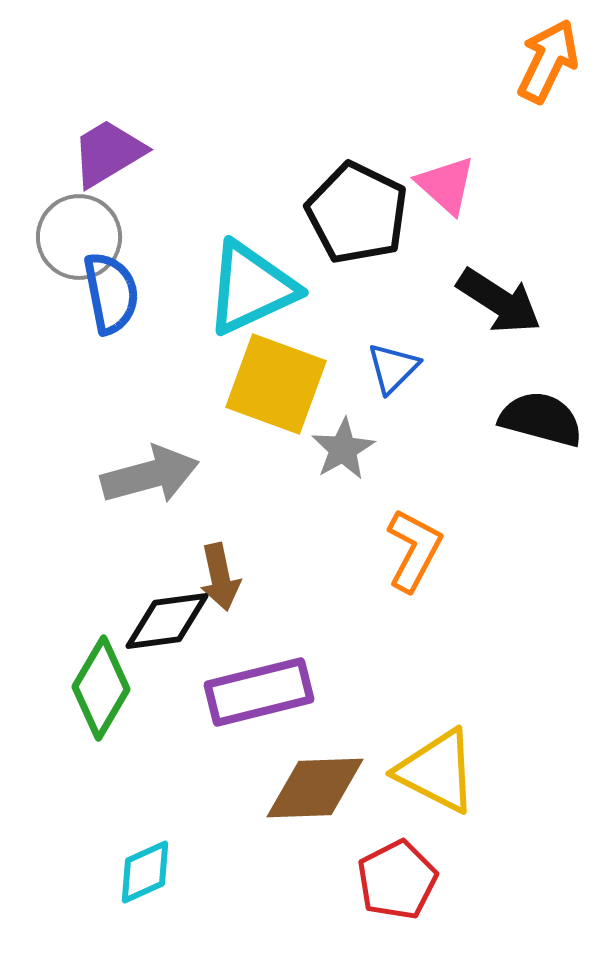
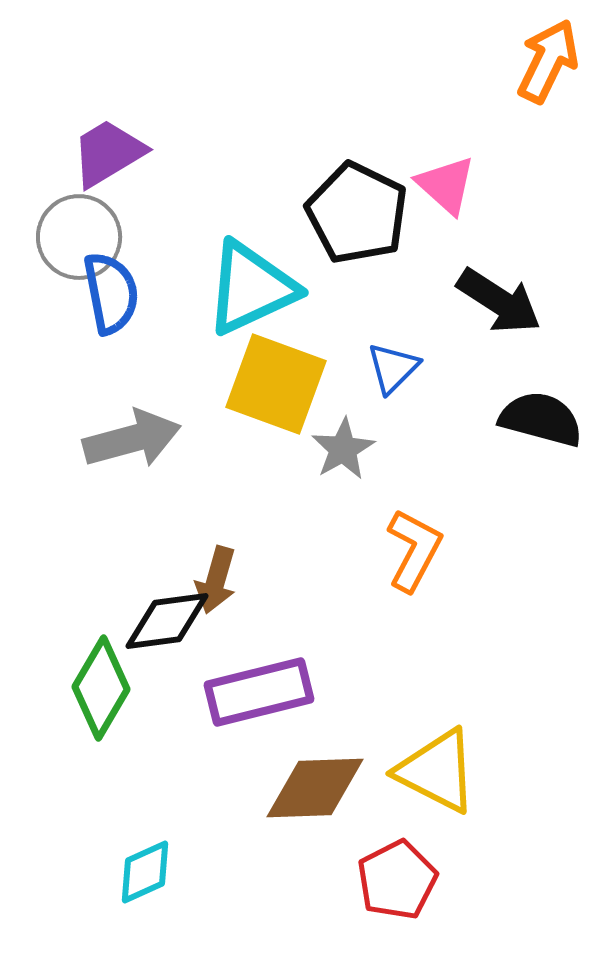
gray arrow: moved 18 px left, 36 px up
brown arrow: moved 4 px left, 3 px down; rotated 28 degrees clockwise
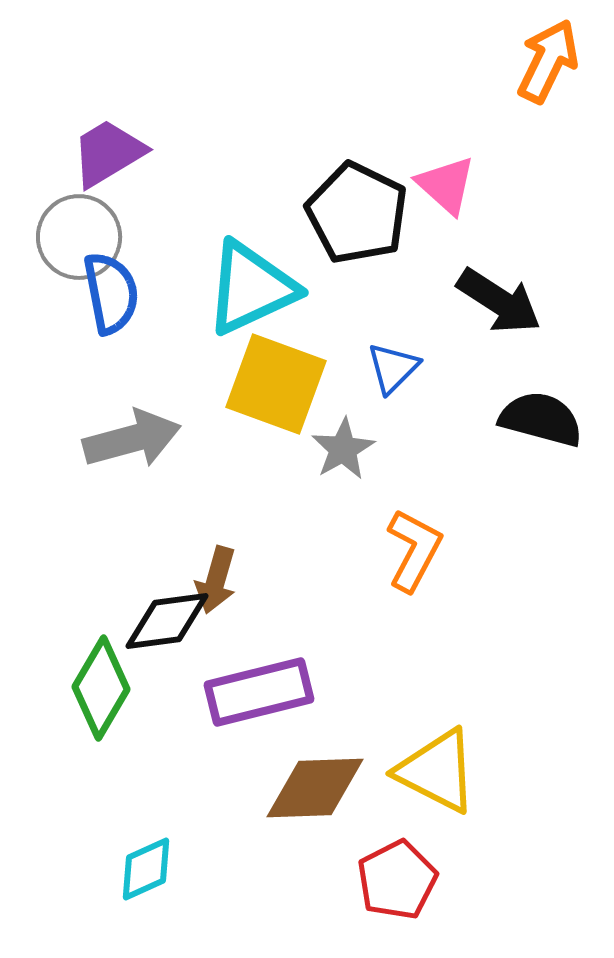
cyan diamond: moved 1 px right, 3 px up
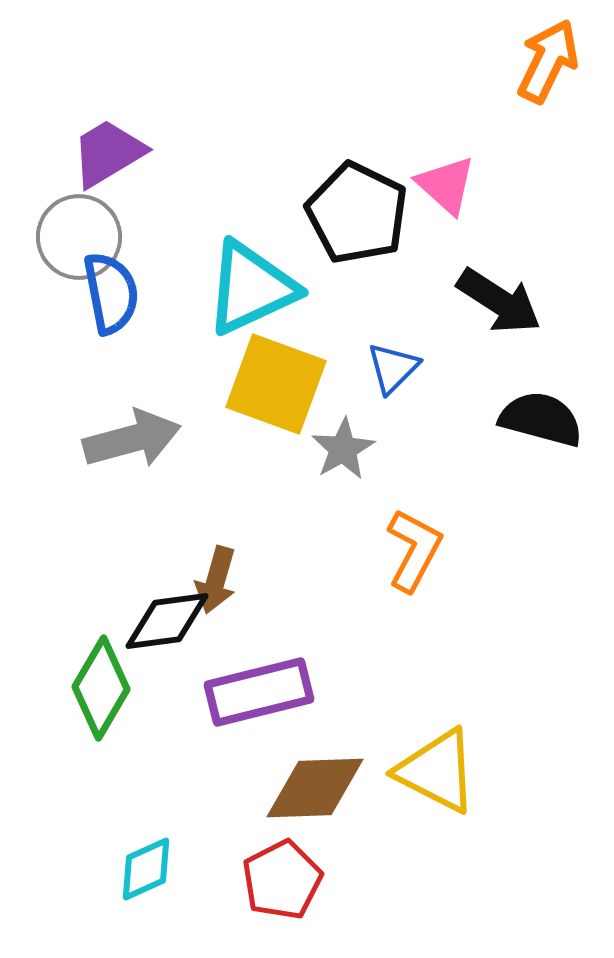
red pentagon: moved 115 px left
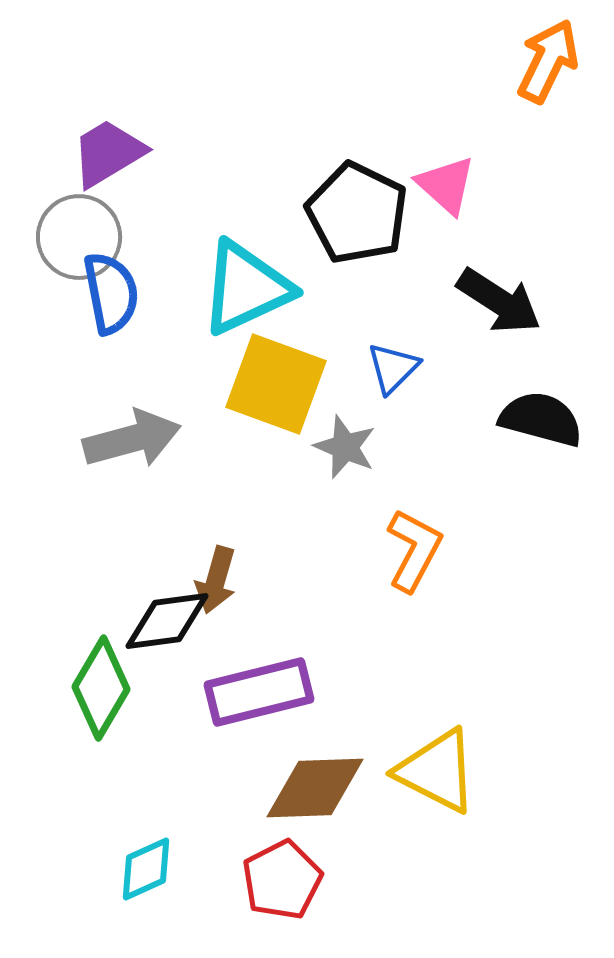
cyan triangle: moved 5 px left
gray star: moved 2 px right, 2 px up; rotated 20 degrees counterclockwise
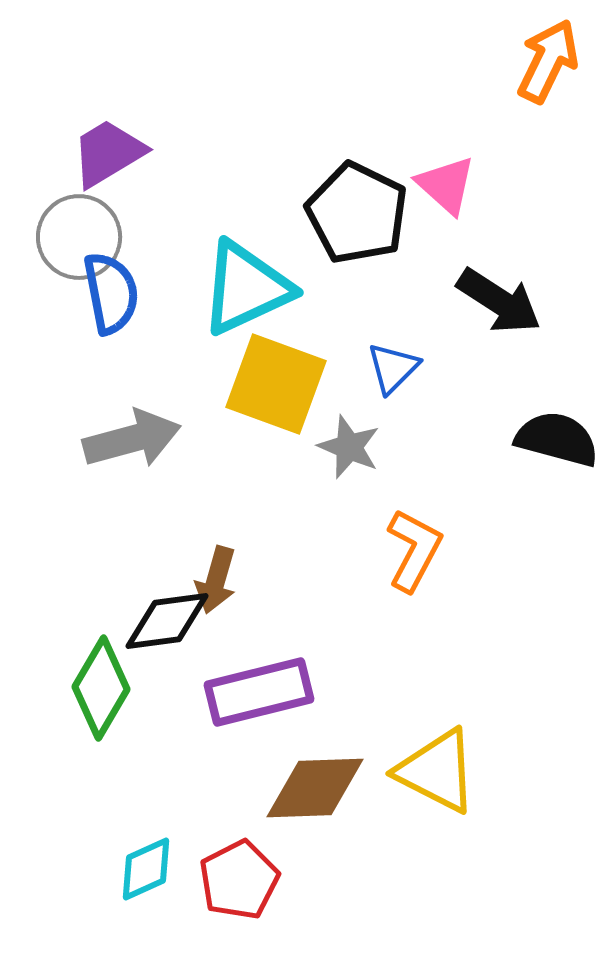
black semicircle: moved 16 px right, 20 px down
gray star: moved 4 px right
red pentagon: moved 43 px left
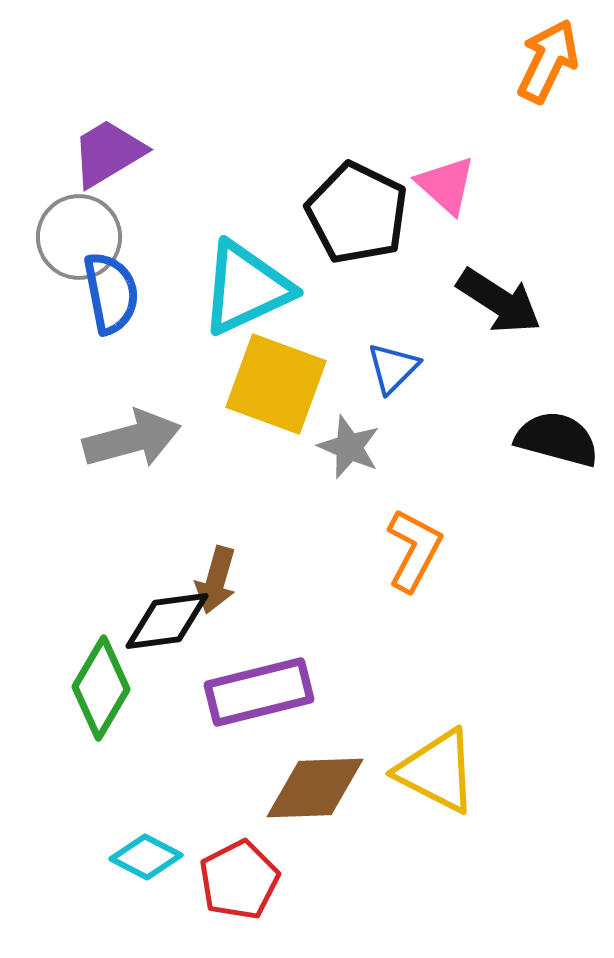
cyan diamond: moved 12 px up; rotated 52 degrees clockwise
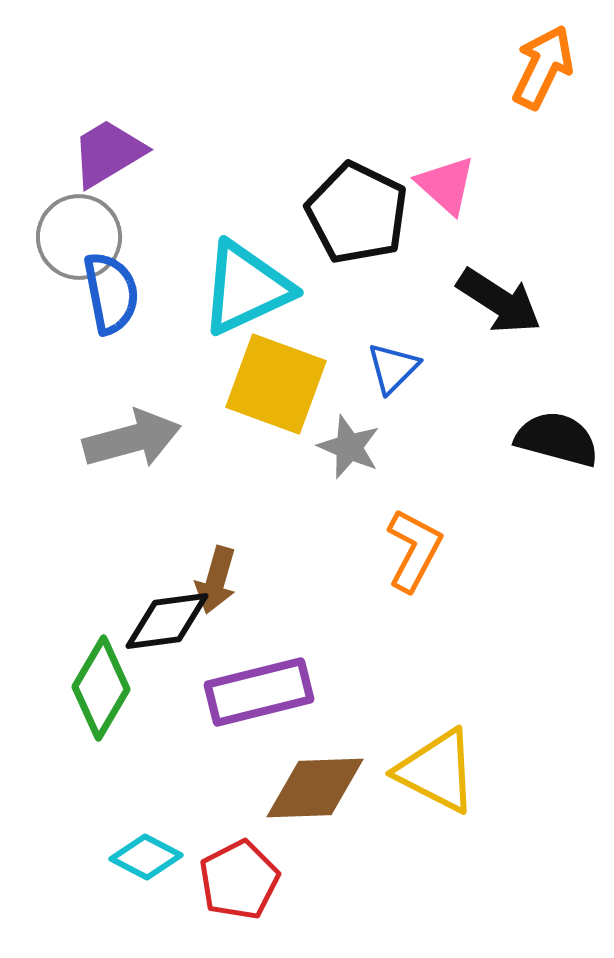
orange arrow: moved 5 px left, 6 px down
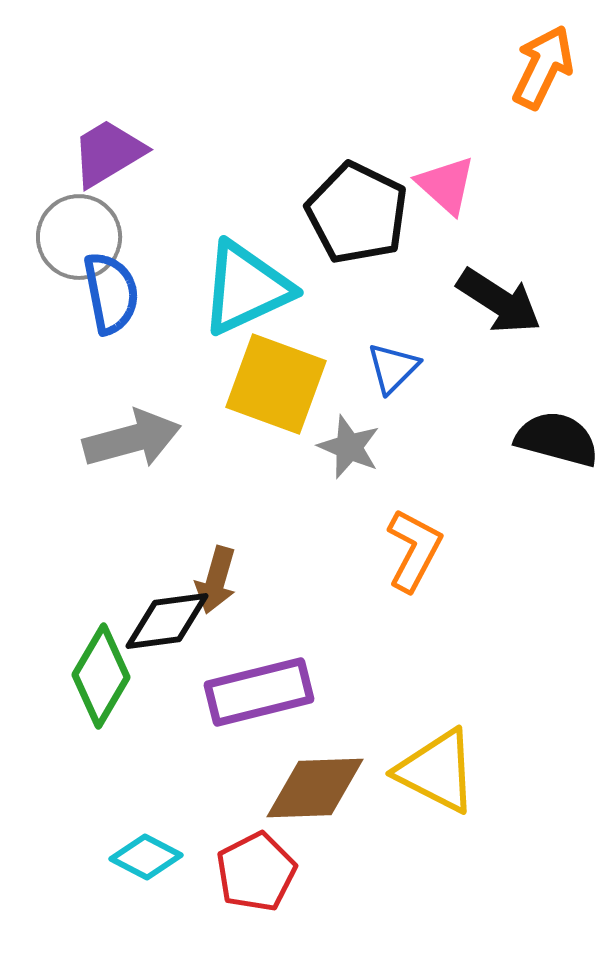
green diamond: moved 12 px up
red pentagon: moved 17 px right, 8 px up
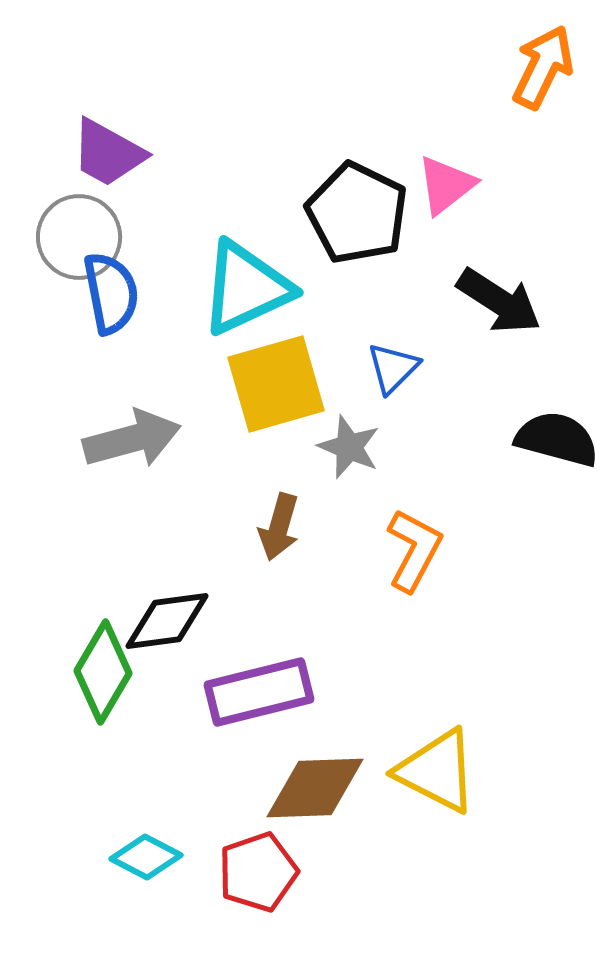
purple trapezoid: rotated 120 degrees counterclockwise
pink triangle: rotated 40 degrees clockwise
yellow square: rotated 36 degrees counterclockwise
brown arrow: moved 63 px right, 53 px up
green diamond: moved 2 px right, 4 px up
red pentagon: moved 2 px right; rotated 8 degrees clockwise
